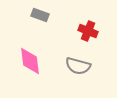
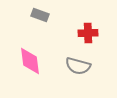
red cross: moved 2 px down; rotated 24 degrees counterclockwise
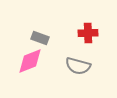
gray rectangle: moved 23 px down
pink diamond: rotated 76 degrees clockwise
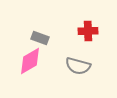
red cross: moved 2 px up
pink diamond: rotated 8 degrees counterclockwise
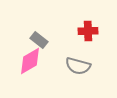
gray rectangle: moved 1 px left, 2 px down; rotated 18 degrees clockwise
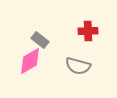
gray rectangle: moved 1 px right
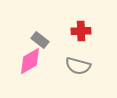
red cross: moved 7 px left
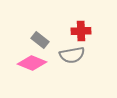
pink diamond: moved 2 px right, 2 px down; rotated 52 degrees clockwise
gray semicircle: moved 6 px left, 11 px up; rotated 25 degrees counterclockwise
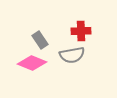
gray rectangle: rotated 18 degrees clockwise
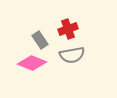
red cross: moved 13 px left, 2 px up; rotated 18 degrees counterclockwise
